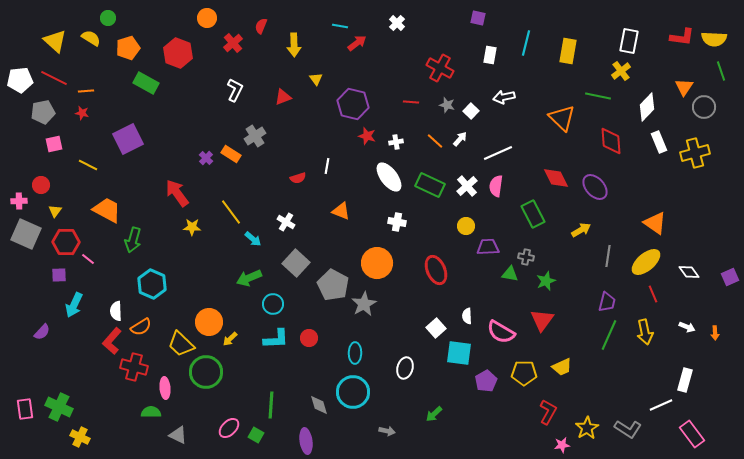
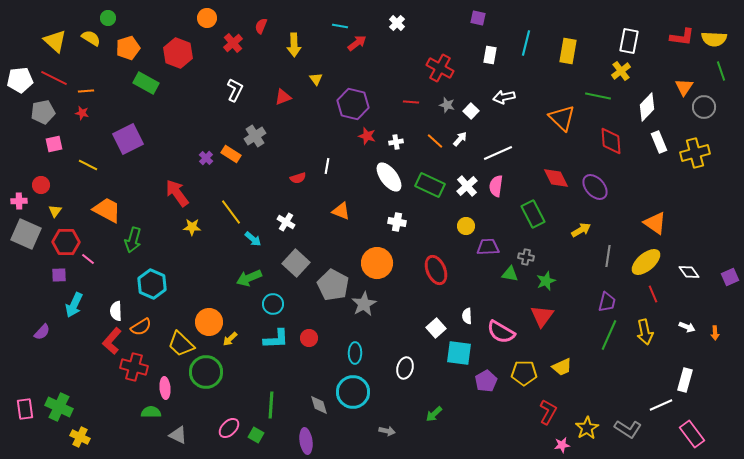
red triangle at (542, 320): moved 4 px up
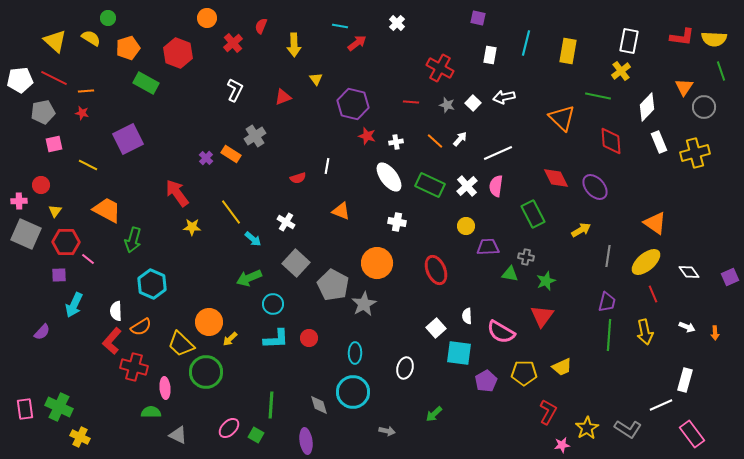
white square at (471, 111): moved 2 px right, 8 px up
green line at (609, 335): rotated 20 degrees counterclockwise
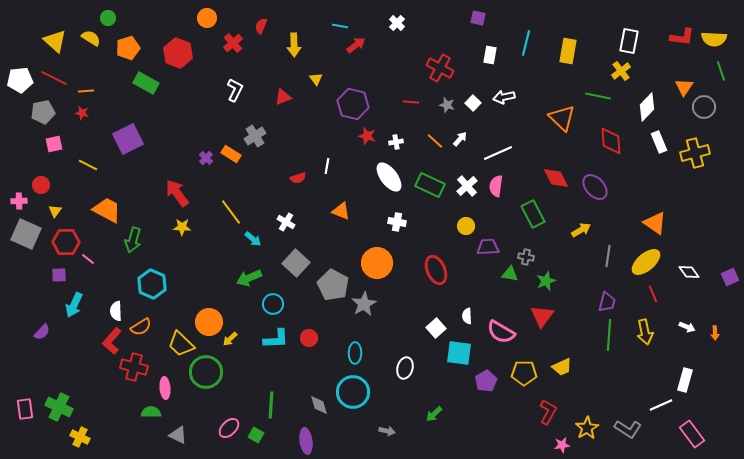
red arrow at (357, 43): moved 1 px left, 2 px down
yellow star at (192, 227): moved 10 px left
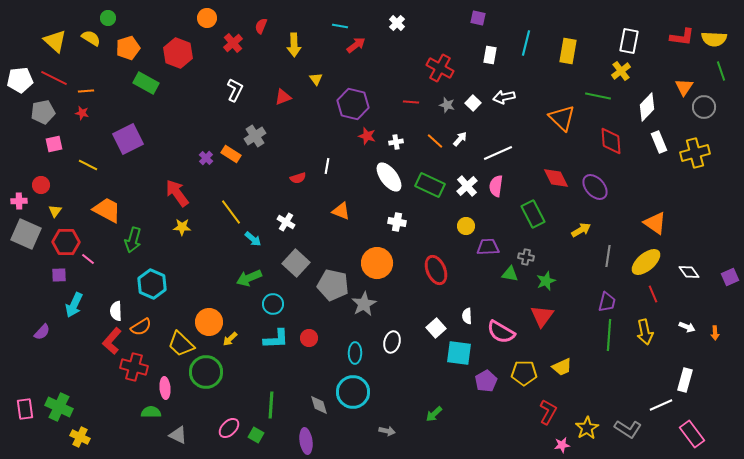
gray pentagon at (333, 285): rotated 16 degrees counterclockwise
white ellipse at (405, 368): moved 13 px left, 26 px up
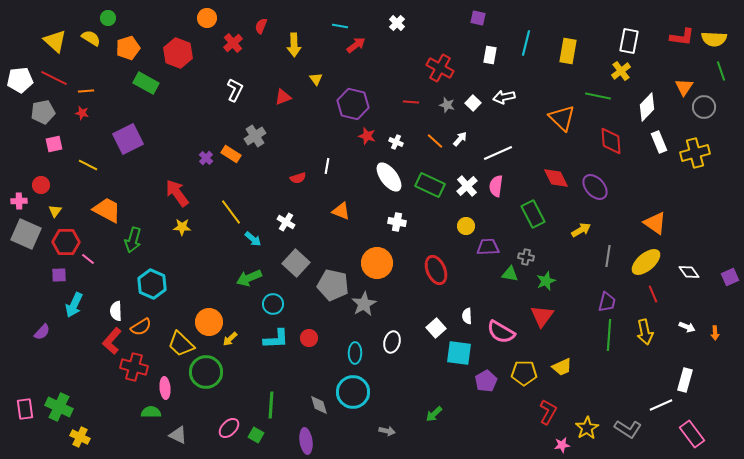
white cross at (396, 142): rotated 32 degrees clockwise
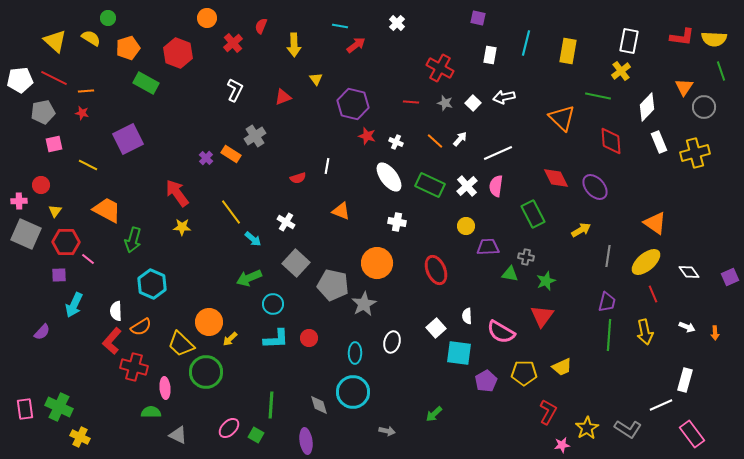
gray star at (447, 105): moved 2 px left, 2 px up
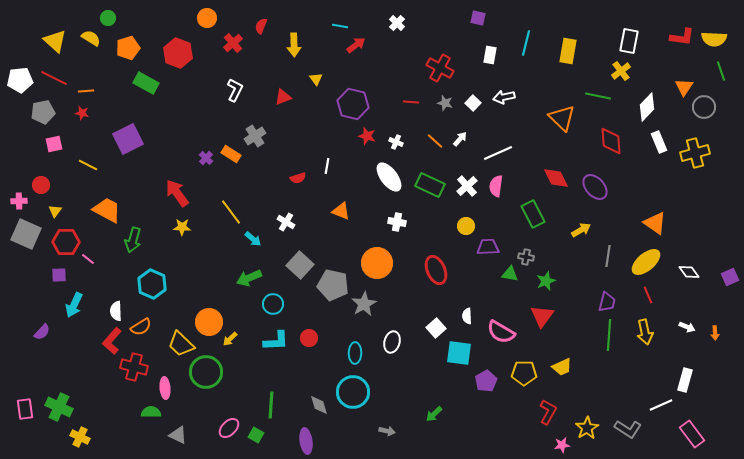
gray square at (296, 263): moved 4 px right, 2 px down
red line at (653, 294): moved 5 px left, 1 px down
cyan L-shape at (276, 339): moved 2 px down
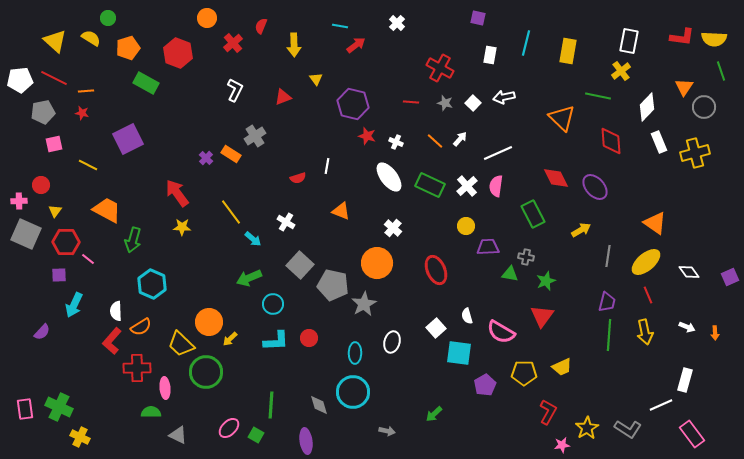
white cross at (397, 222): moved 4 px left, 6 px down; rotated 30 degrees clockwise
white semicircle at (467, 316): rotated 14 degrees counterclockwise
red cross at (134, 367): moved 3 px right, 1 px down; rotated 16 degrees counterclockwise
purple pentagon at (486, 381): moved 1 px left, 4 px down
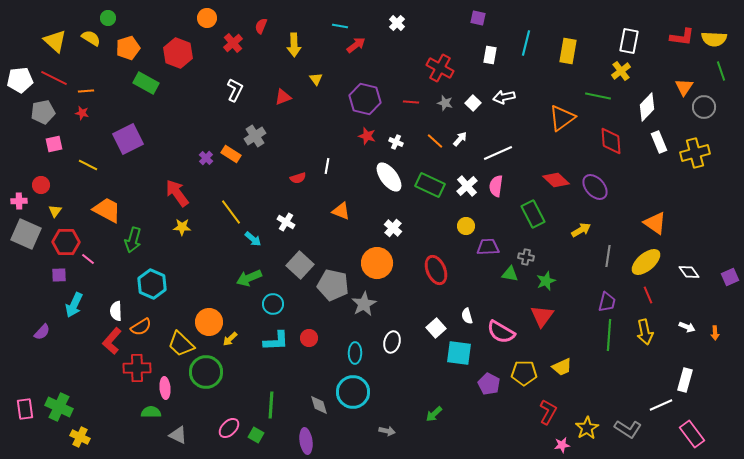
purple hexagon at (353, 104): moved 12 px right, 5 px up
orange triangle at (562, 118): rotated 40 degrees clockwise
red diamond at (556, 178): moved 2 px down; rotated 20 degrees counterclockwise
purple pentagon at (485, 385): moved 4 px right, 1 px up; rotated 15 degrees counterclockwise
